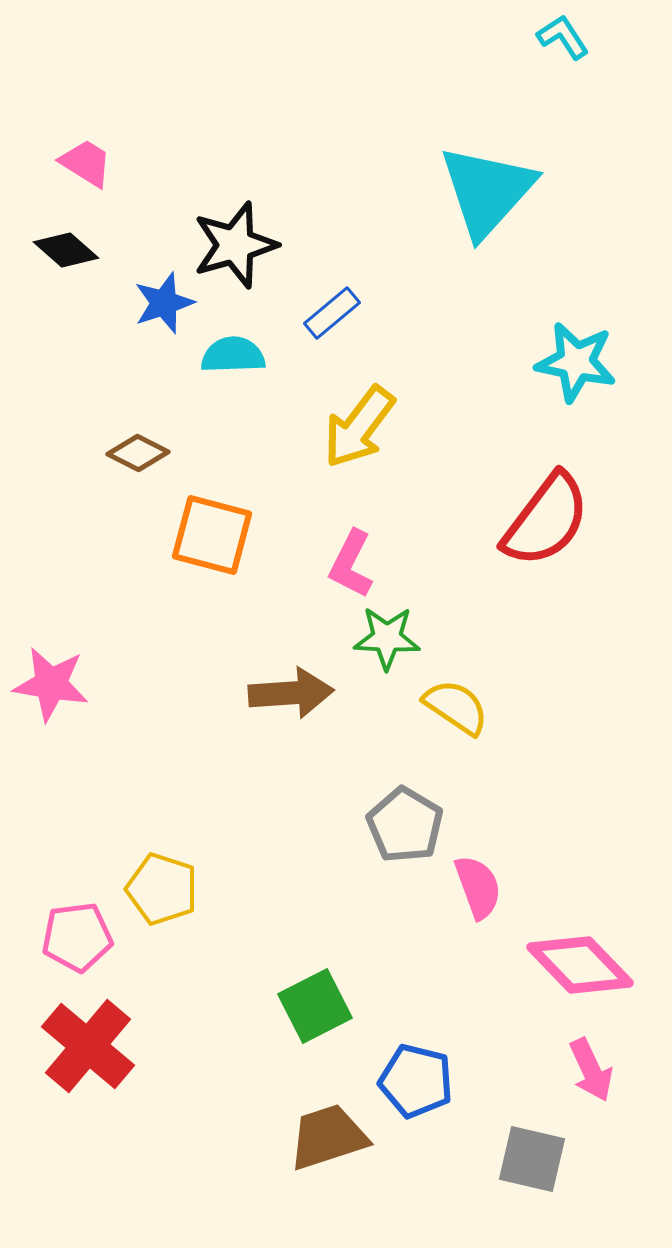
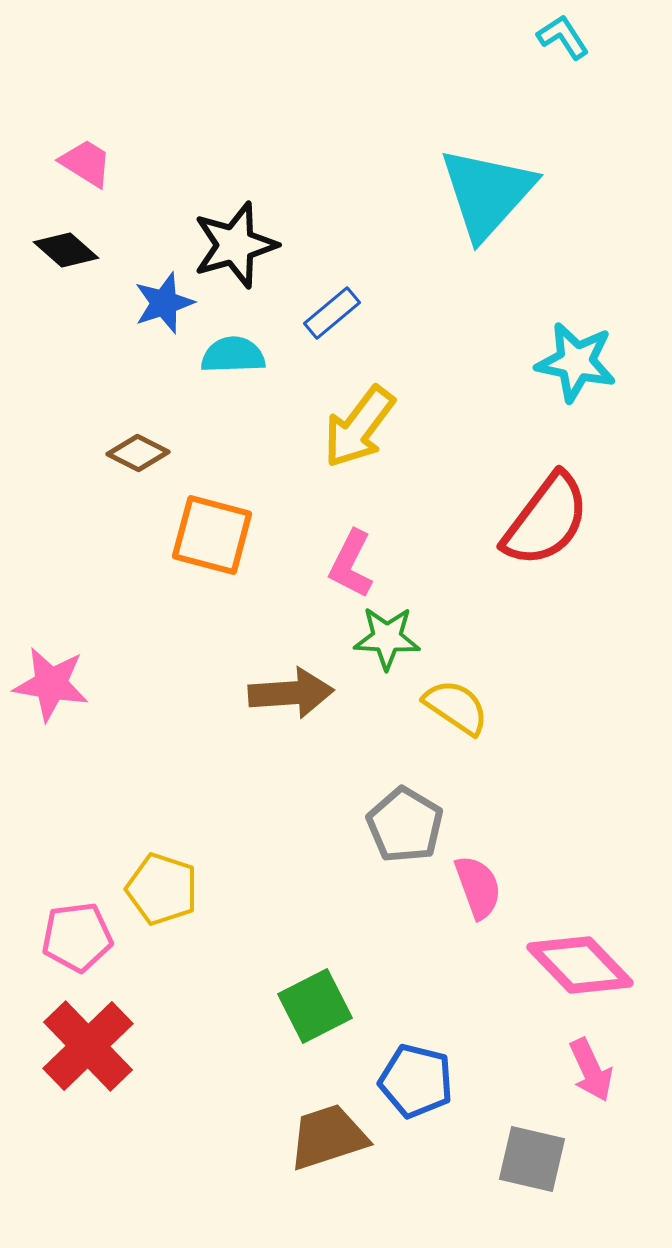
cyan triangle: moved 2 px down
red cross: rotated 6 degrees clockwise
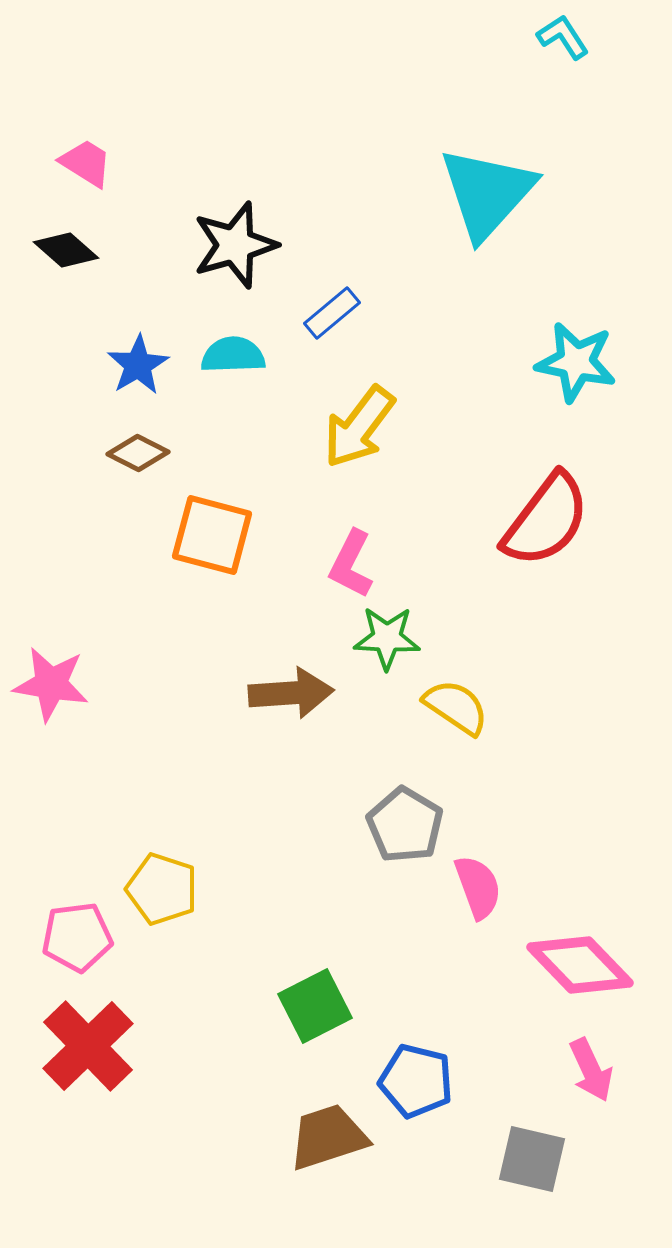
blue star: moved 26 px left, 62 px down; rotated 12 degrees counterclockwise
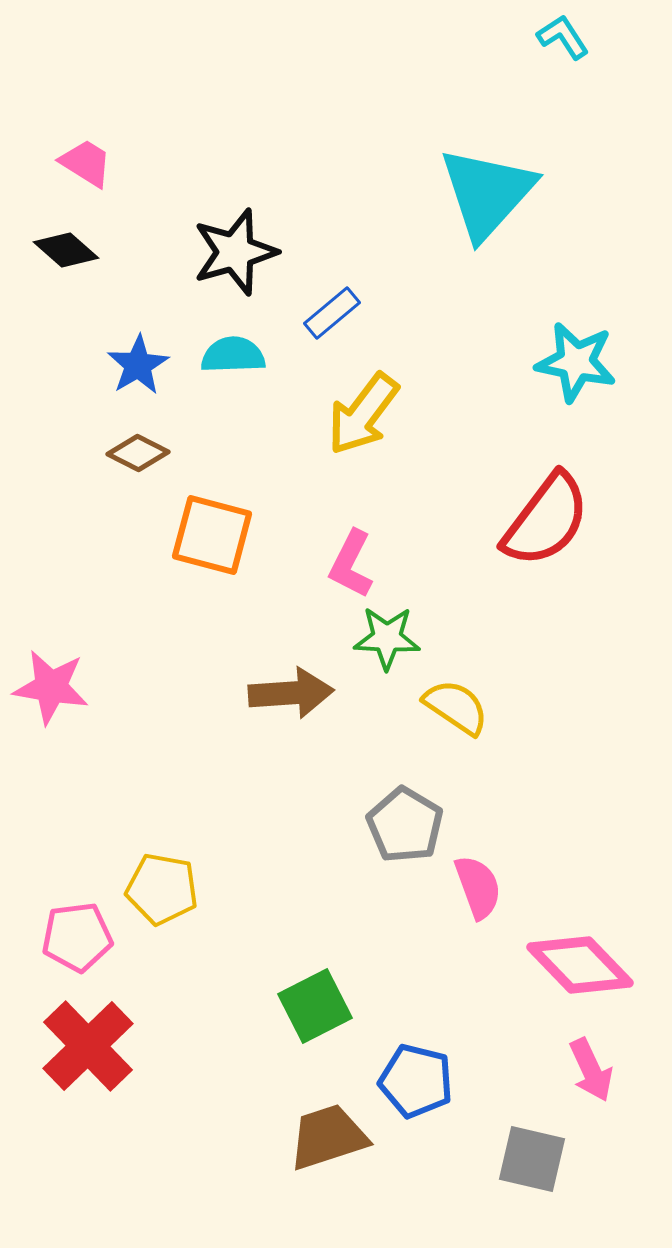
black star: moved 7 px down
yellow arrow: moved 4 px right, 13 px up
pink star: moved 3 px down
yellow pentagon: rotated 8 degrees counterclockwise
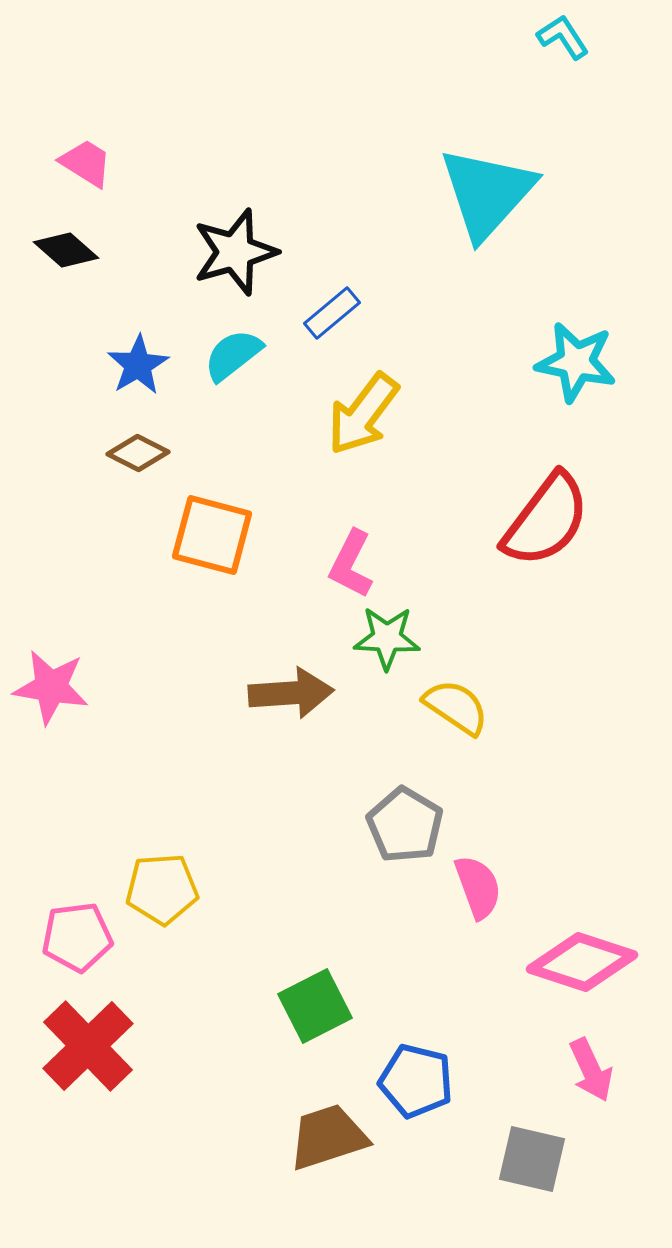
cyan semicircle: rotated 36 degrees counterclockwise
yellow pentagon: rotated 14 degrees counterclockwise
pink diamond: moved 2 px right, 3 px up; rotated 28 degrees counterclockwise
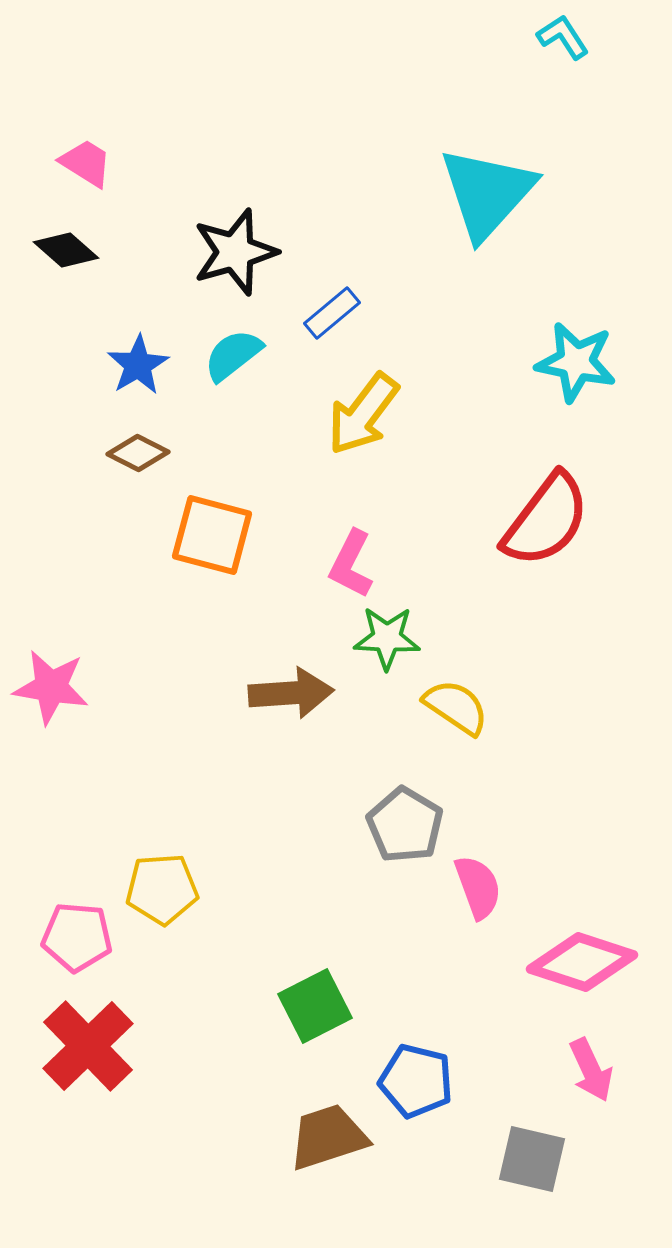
pink pentagon: rotated 12 degrees clockwise
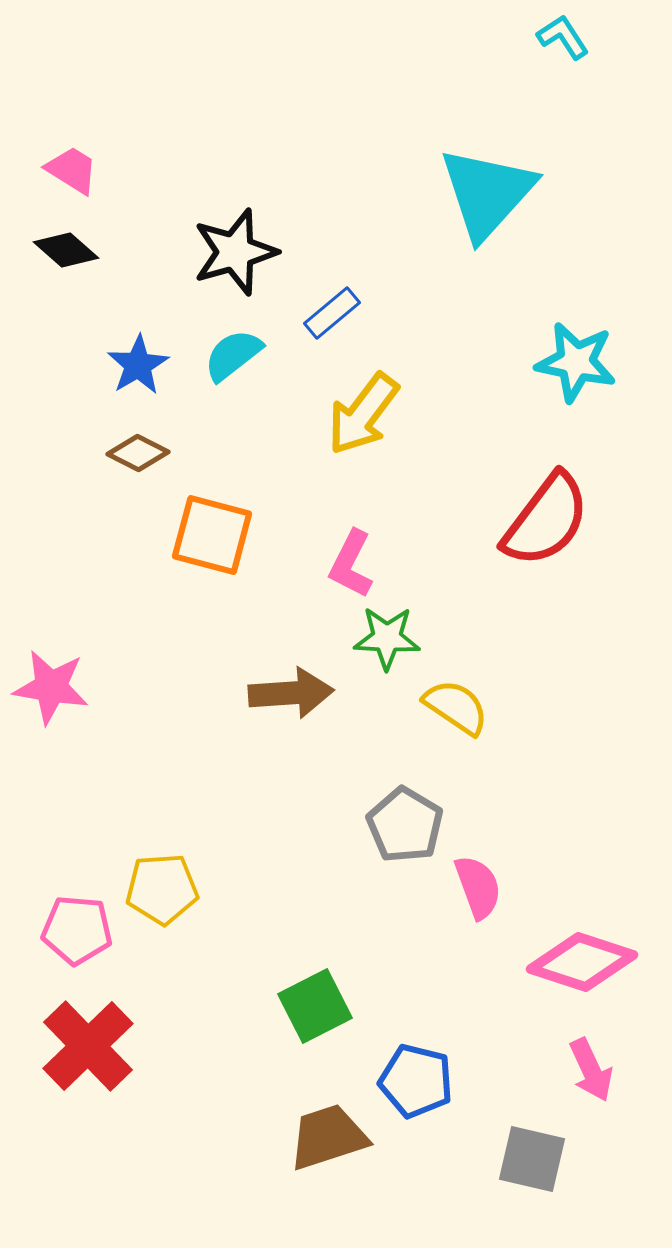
pink trapezoid: moved 14 px left, 7 px down
pink pentagon: moved 7 px up
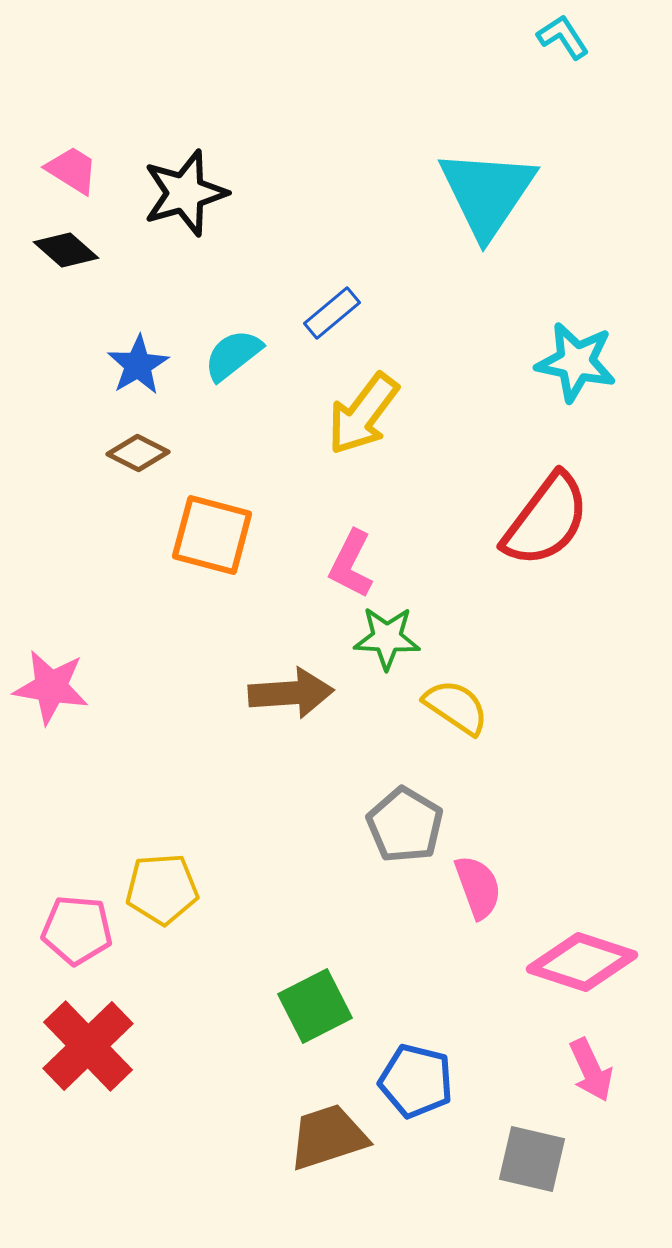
cyan triangle: rotated 8 degrees counterclockwise
black star: moved 50 px left, 59 px up
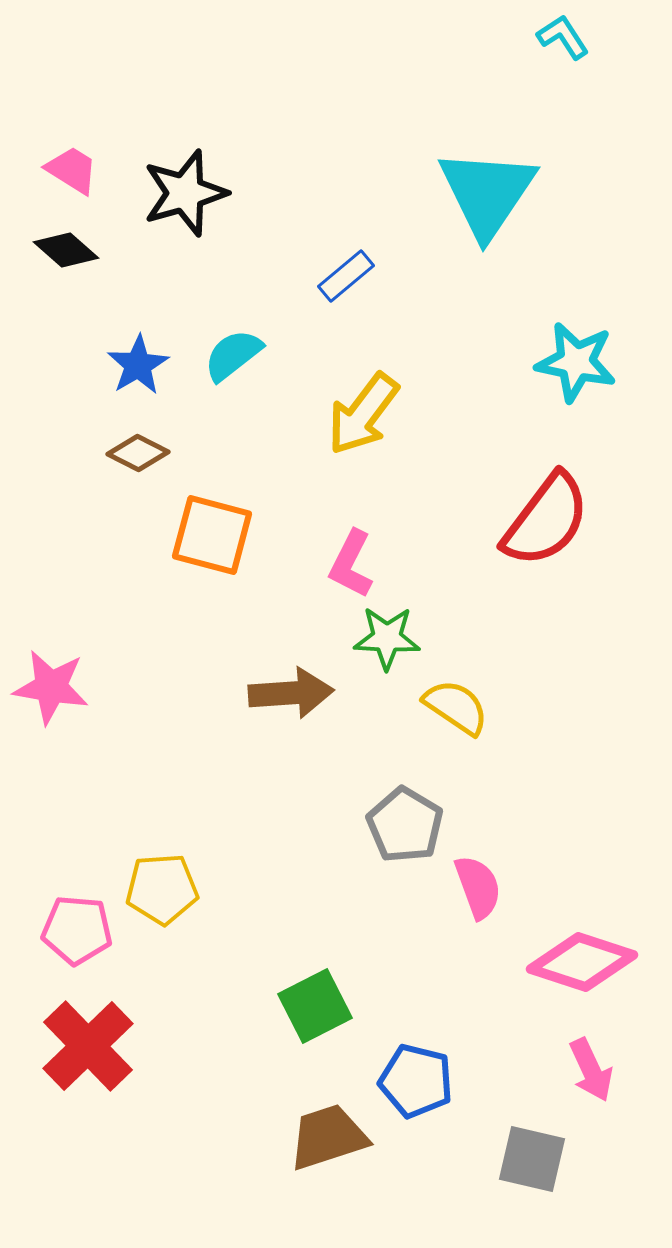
blue rectangle: moved 14 px right, 37 px up
